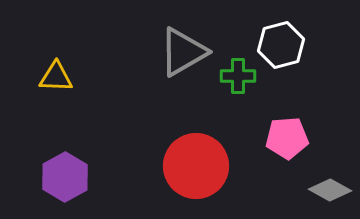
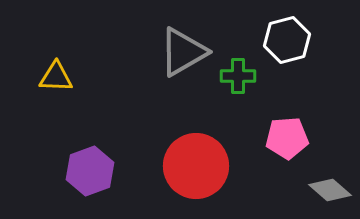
white hexagon: moved 6 px right, 5 px up
purple hexagon: moved 25 px right, 6 px up; rotated 9 degrees clockwise
gray diamond: rotated 12 degrees clockwise
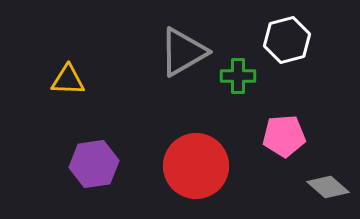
yellow triangle: moved 12 px right, 3 px down
pink pentagon: moved 3 px left, 2 px up
purple hexagon: moved 4 px right, 7 px up; rotated 12 degrees clockwise
gray diamond: moved 2 px left, 3 px up
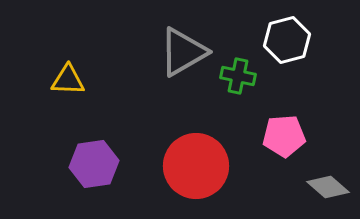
green cross: rotated 12 degrees clockwise
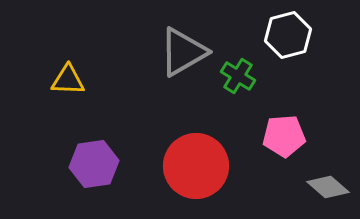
white hexagon: moved 1 px right, 5 px up
green cross: rotated 20 degrees clockwise
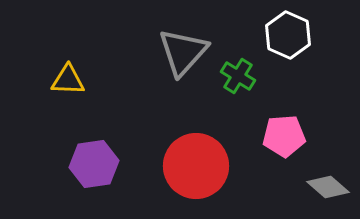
white hexagon: rotated 21 degrees counterclockwise
gray triangle: rotated 18 degrees counterclockwise
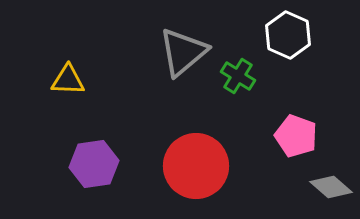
gray triangle: rotated 8 degrees clockwise
pink pentagon: moved 12 px right; rotated 24 degrees clockwise
gray diamond: moved 3 px right
